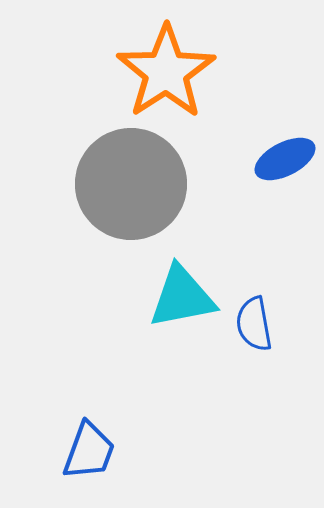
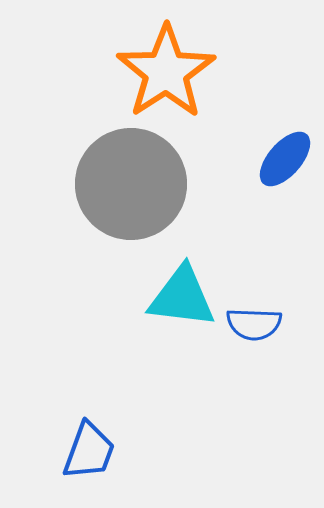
blue ellipse: rotated 22 degrees counterclockwise
cyan triangle: rotated 18 degrees clockwise
blue semicircle: rotated 78 degrees counterclockwise
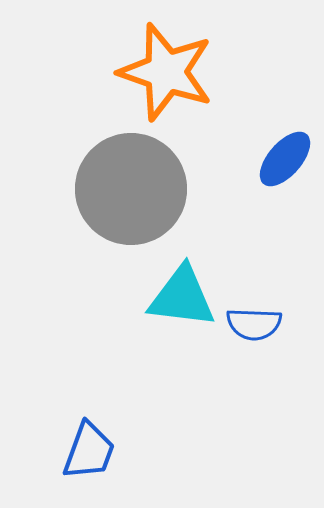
orange star: rotated 20 degrees counterclockwise
gray circle: moved 5 px down
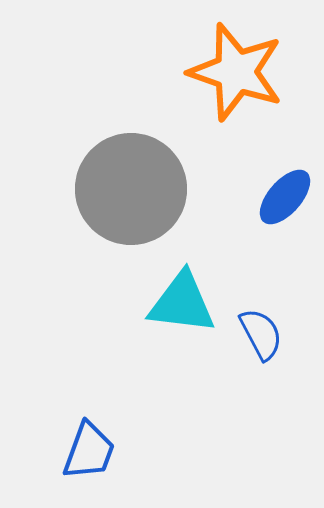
orange star: moved 70 px right
blue ellipse: moved 38 px down
cyan triangle: moved 6 px down
blue semicircle: moved 7 px right, 10 px down; rotated 120 degrees counterclockwise
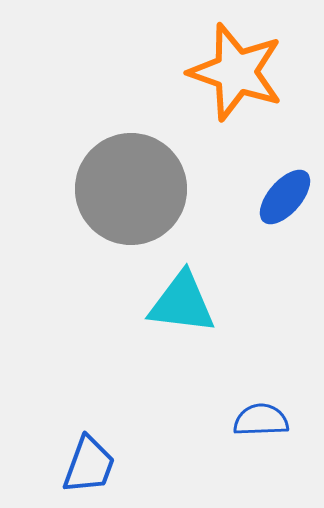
blue semicircle: moved 86 px down; rotated 64 degrees counterclockwise
blue trapezoid: moved 14 px down
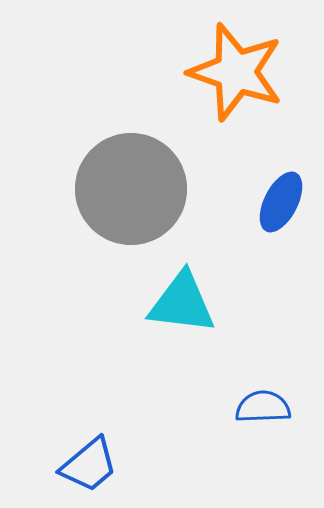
blue ellipse: moved 4 px left, 5 px down; rotated 14 degrees counterclockwise
blue semicircle: moved 2 px right, 13 px up
blue trapezoid: rotated 30 degrees clockwise
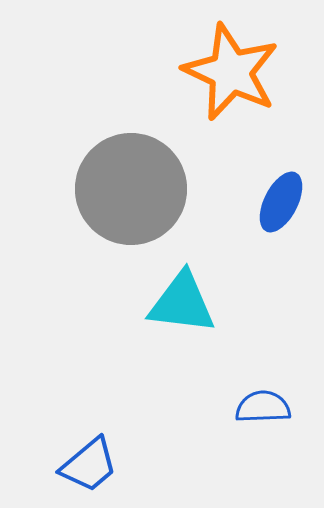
orange star: moved 5 px left; rotated 6 degrees clockwise
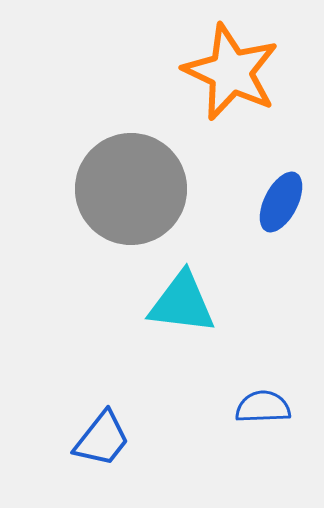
blue trapezoid: moved 13 px right, 26 px up; rotated 12 degrees counterclockwise
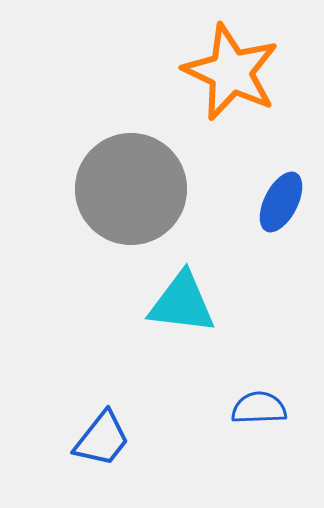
blue semicircle: moved 4 px left, 1 px down
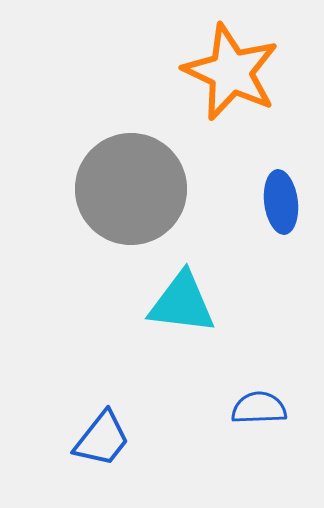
blue ellipse: rotated 34 degrees counterclockwise
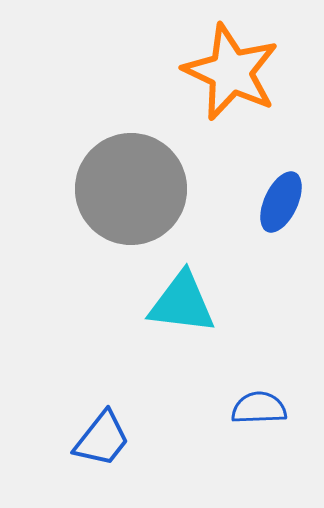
blue ellipse: rotated 32 degrees clockwise
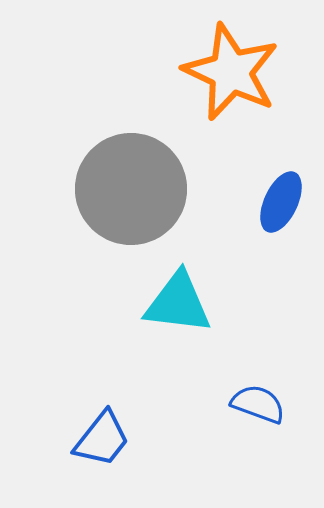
cyan triangle: moved 4 px left
blue semicircle: moved 1 px left, 4 px up; rotated 22 degrees clockwise
